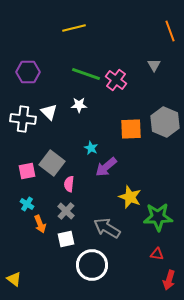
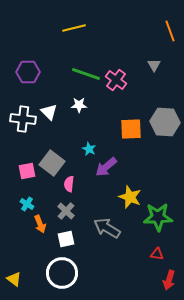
gray hexagon: rotated 20 degrees counterclockwise
cyan star: moved 2 px left, 1 px down
white circle: moved 30 px left, 8 px down
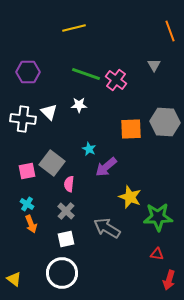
orange arrow: moved 9 px left
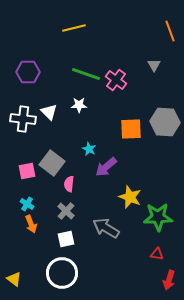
gray arrow: moved 1 px left
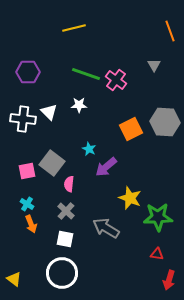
orange square: rotated 25 degrees counterclockwise
yellow star: moved 1 px down
white square: moved 1 px left; rotated 24 degrees clockwise
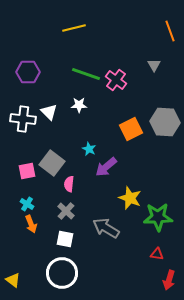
yellow triangle: moved 1 px left, 1 px down
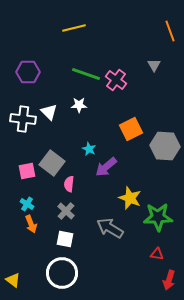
gray hexagon: moved 24 px down
gray arrow: moved 4 px right
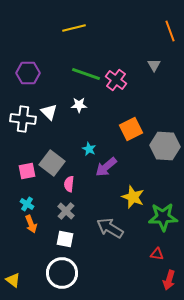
purple hexagon: moved 1 px down
yellow star: moved 3 px right, 1 px up
green star: moved 5 px right
